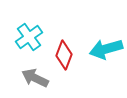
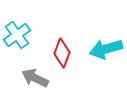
cyan cross: moved 12 px left, 2 px up
red diamond: moved 2 px left, 2 px up
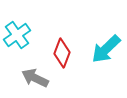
cyan arrow: rotated 28 degrees counterclockwise
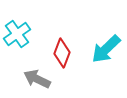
cyan cross: moved 1 px up
gray arrow: moved 2 px right, 1 px down
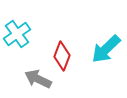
red diamond: moved 3 px down
gray arrow: moved 1 px right
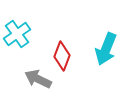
cyan arrow: rotated 24 degrees counterclockwise
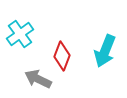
cyan cross: moved 3 px right
cyan arrow: moved 1 px left, 2 px down
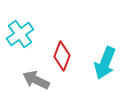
cyan arrow: moved 12 px down
gray arrow: moved 2 px left, 1 px down
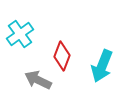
cyan arrow: moved 3 px left, 3 px down
gray arrow: moved 2 px right
